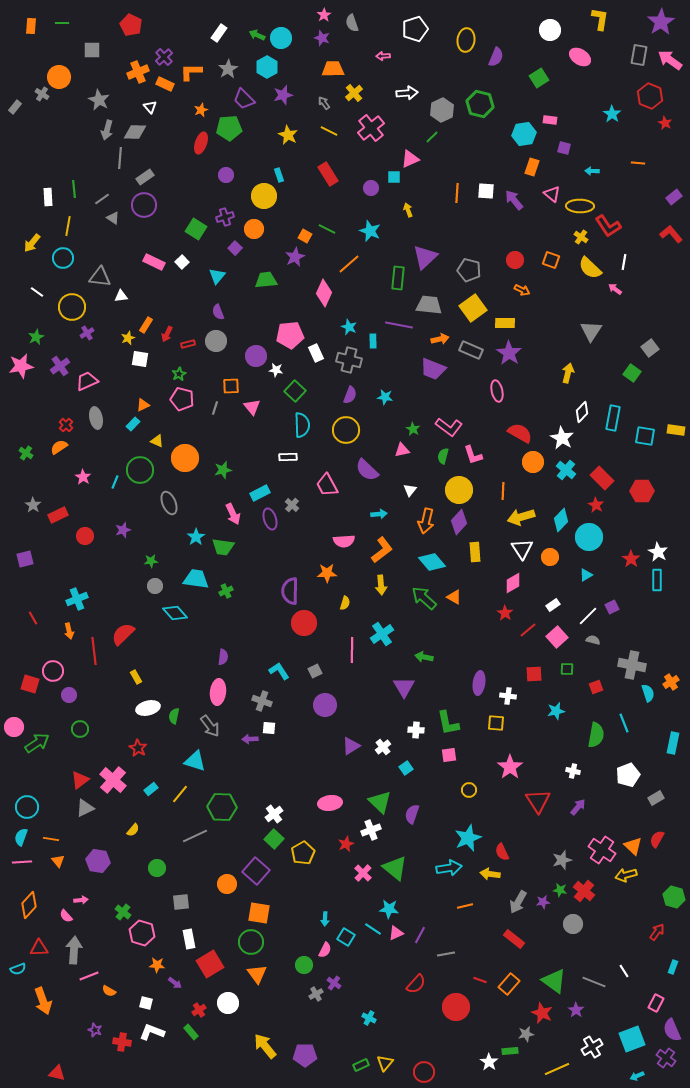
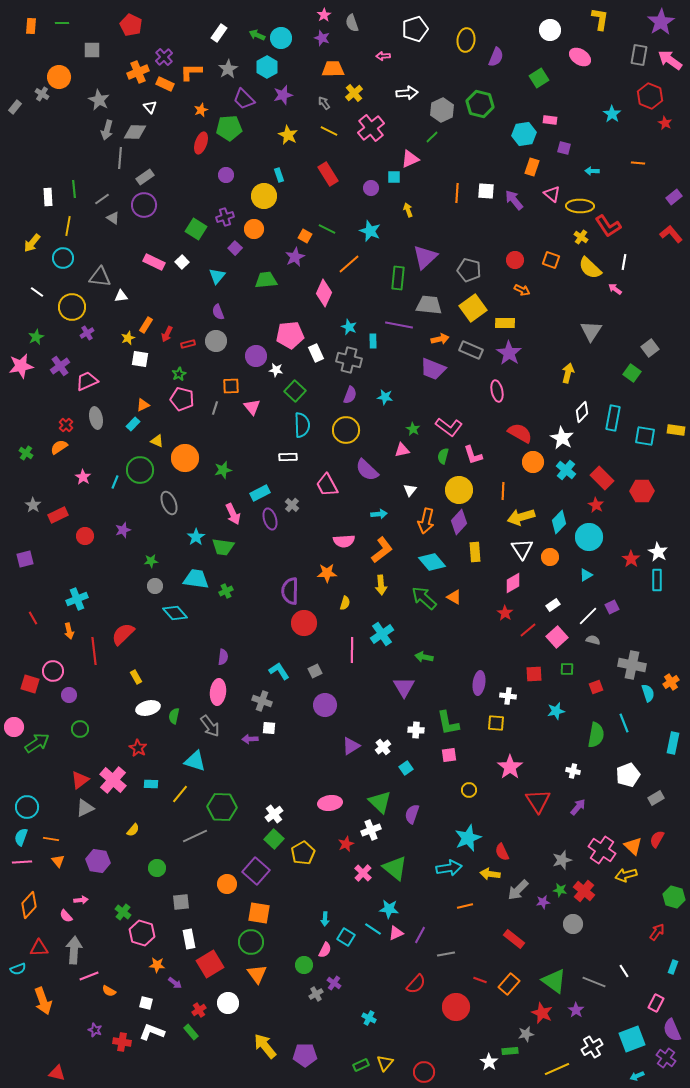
cyan diamond at (561, 520): moved 2 px left, 2 px down
cyan rectangle at (151, 789): moved 5 px up; rotated 40 degrees clockwise
gray arrow at (518, 902): moved 12 px up; rotated 15 degrees clockwise
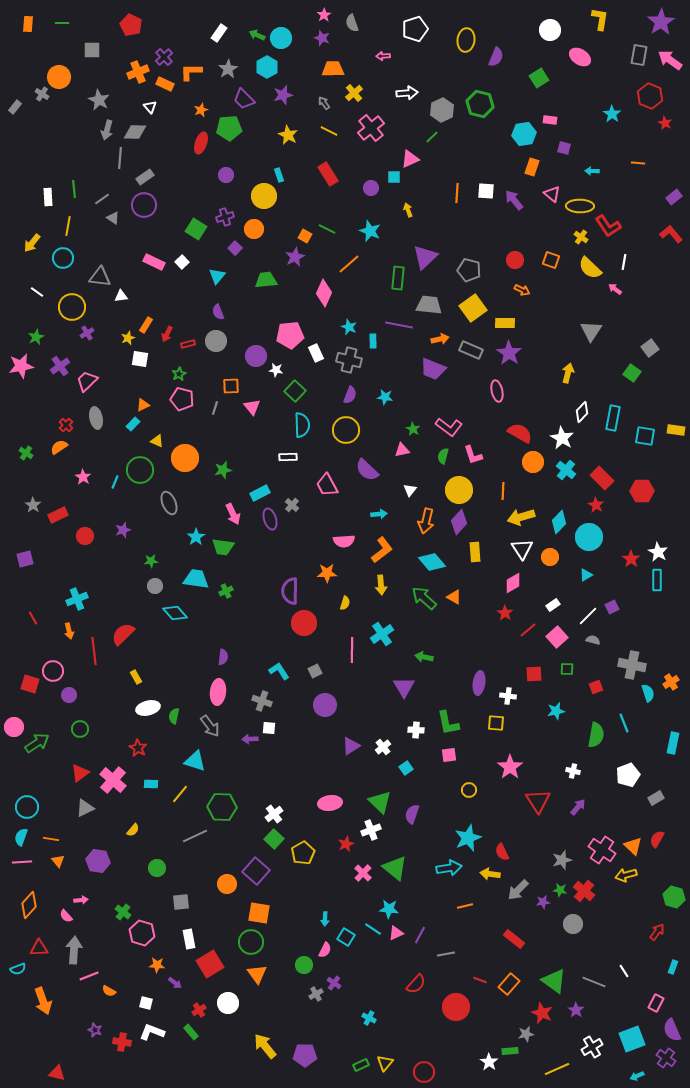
orange rectangle at (31, 26): moved 3 px left, 2 px up
pink trapezoid at (87, 381): rotated 20 degrees counterclockwise
red triangle at (80, 780): moved 7 px up
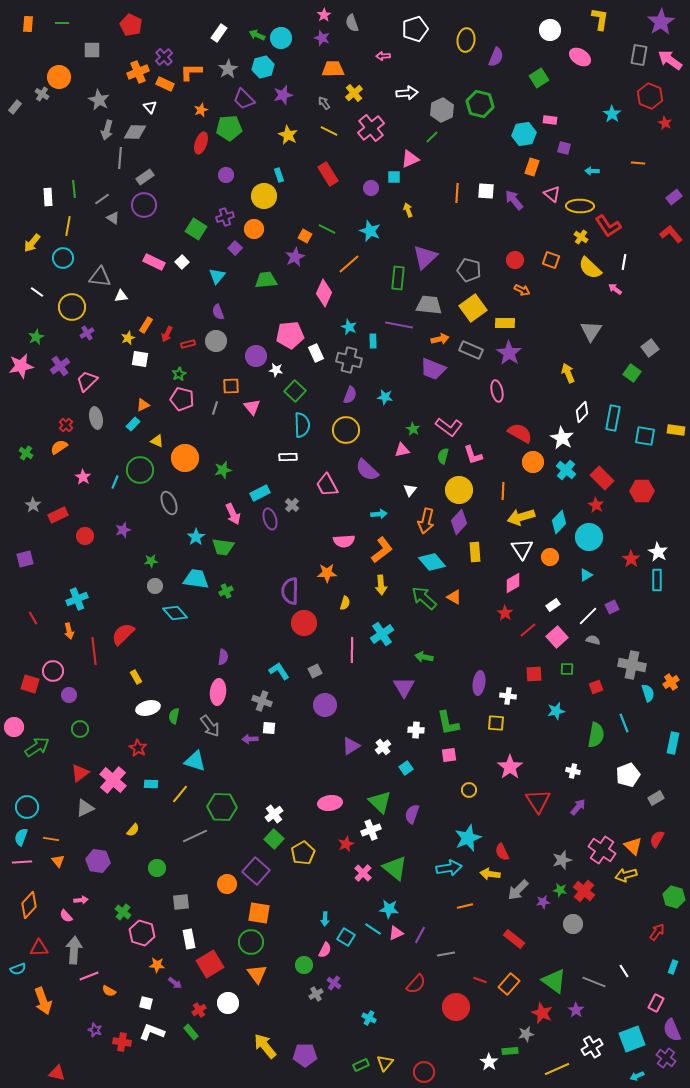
cyan hexagon at (267, 67): moved 4 px left; rotated 15 degrees clockwise
yellow arrow at (568, 373): rotated 36 degrees counterclockwise
green arrow at (37, 743): moved 4 px down
